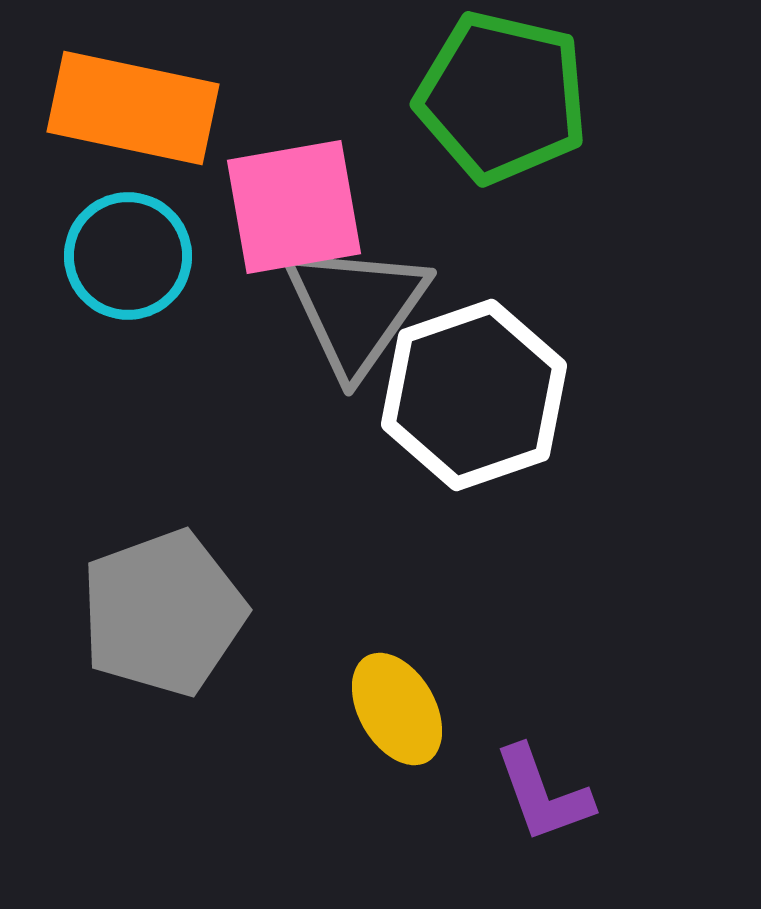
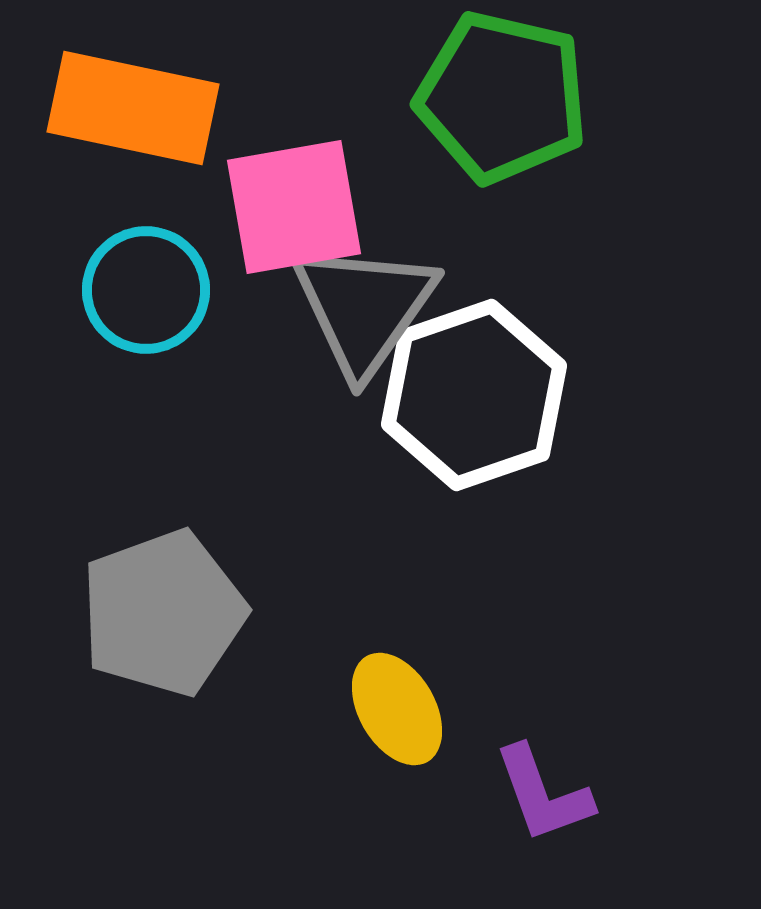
cyan circle: moved 18 px right, 34 px down
gray triangle: moved 8 px right
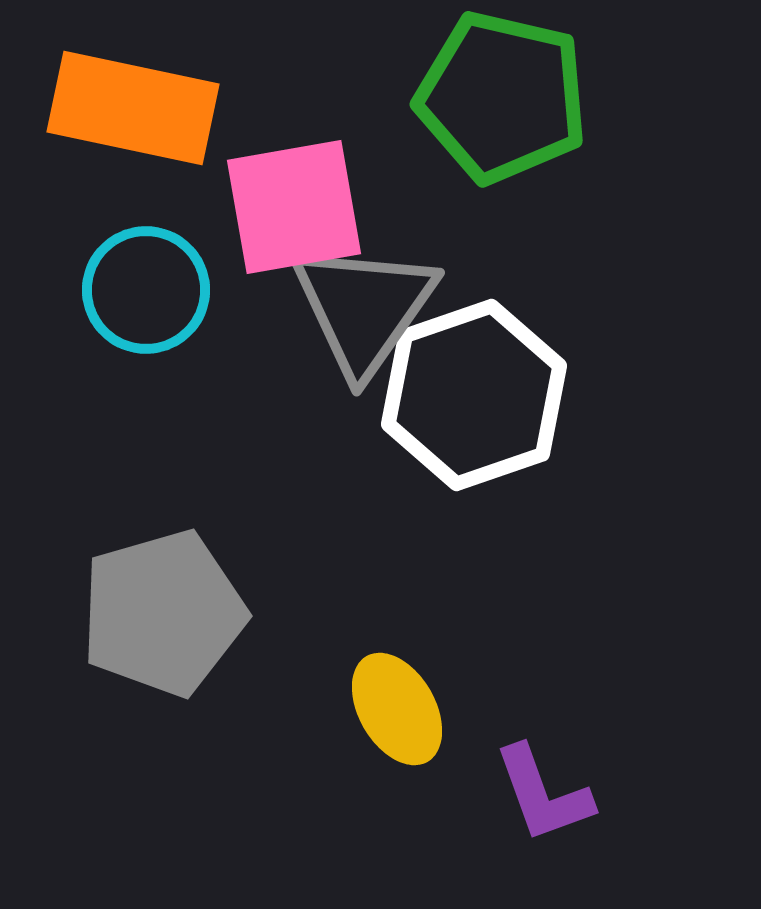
gray pentagon: rotated 4 degrees clockwise
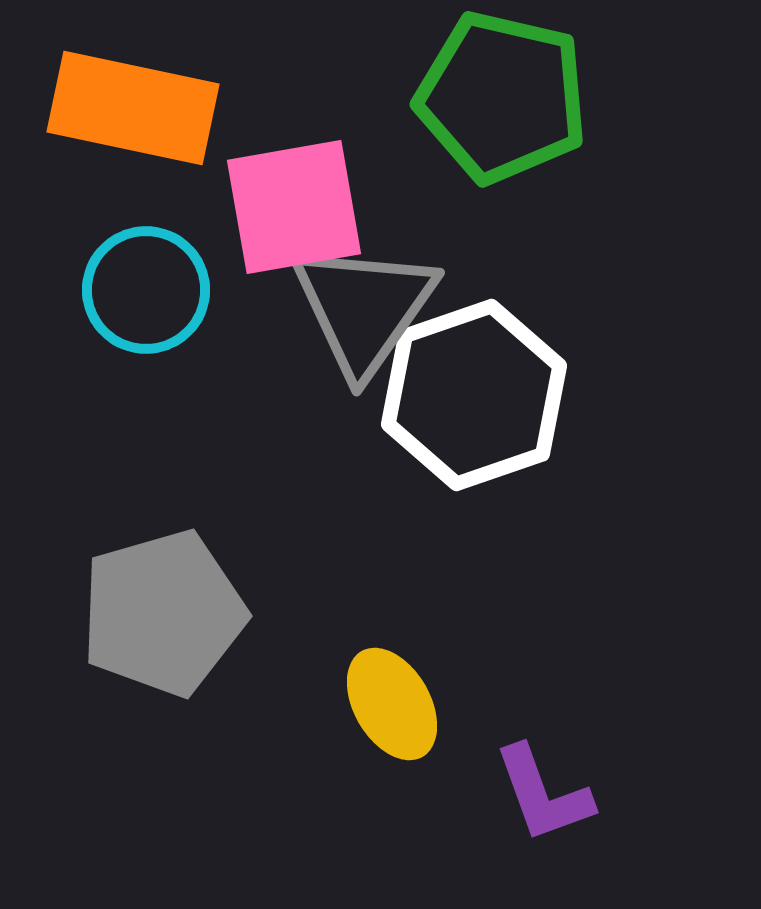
yellow ellipse: moved 5 px left, 5 px up
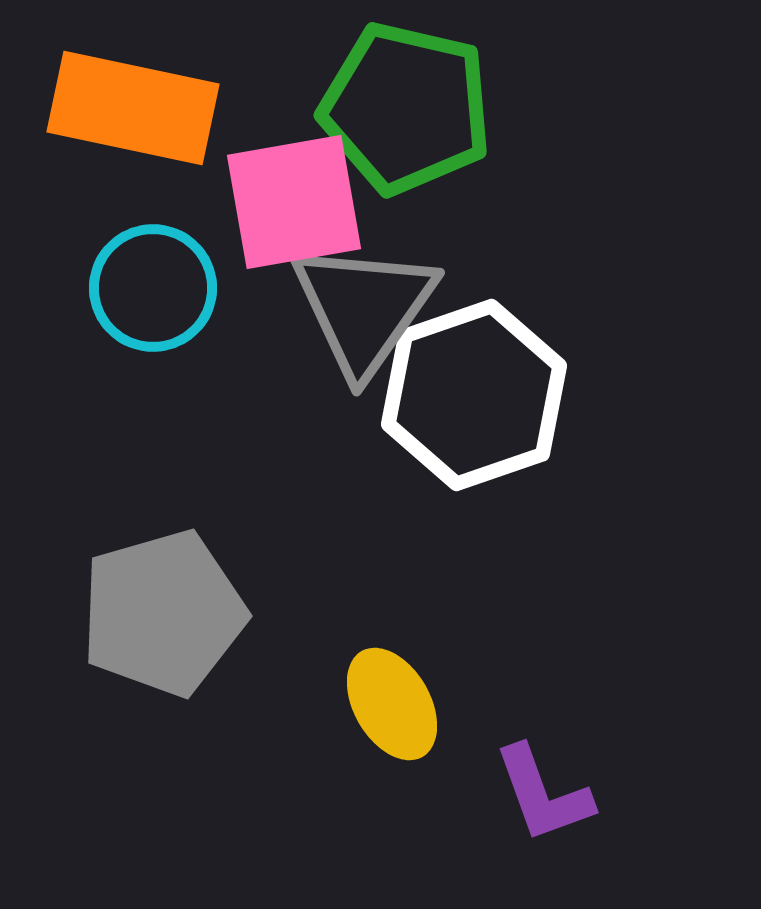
green pentagon: moved 96 px left, 11 px down
pink square: moved 5 px up
cyan circle: moved 7 px right, 2 px up
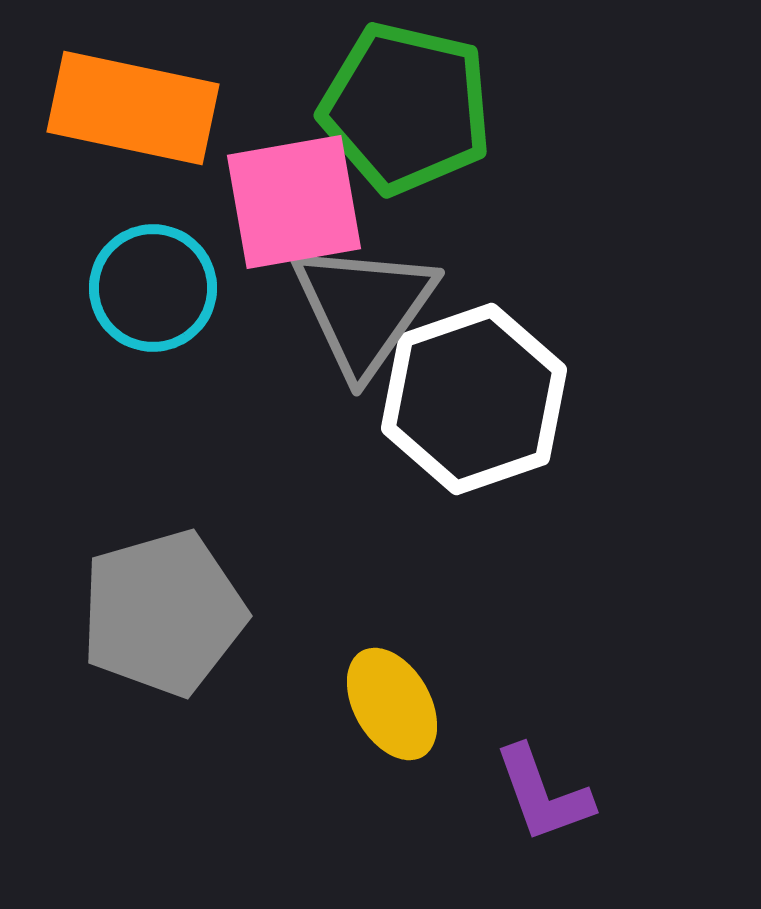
white hexagon: moved 4 px down
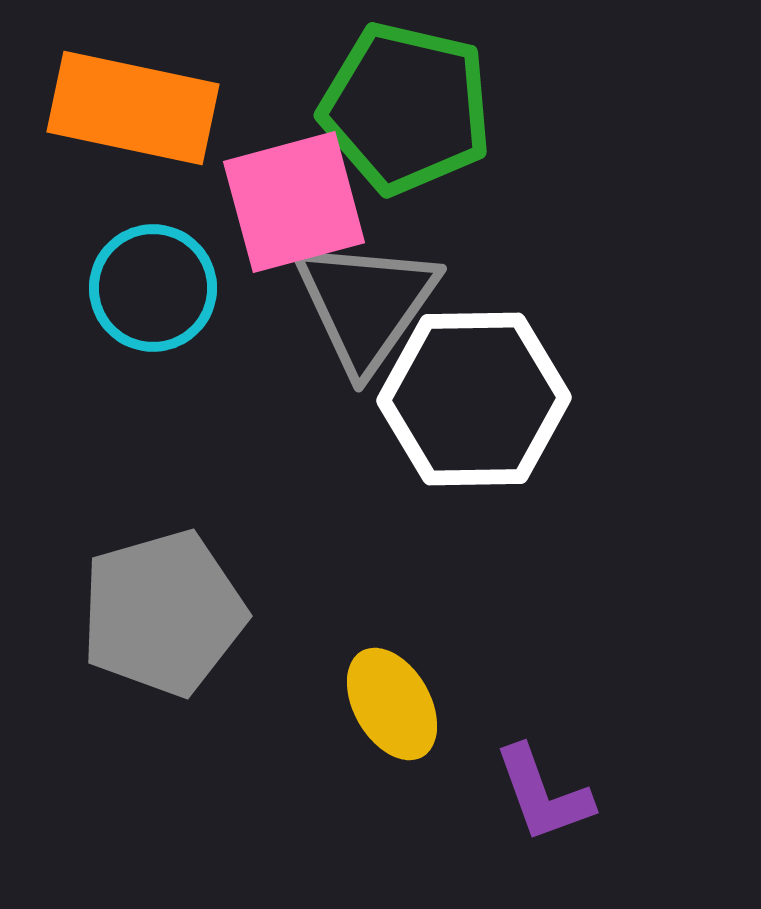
pink square: rotated 5 degrees counterclockwise
gray triangle: moved 2 px right, 4 px up
white hexagon: rotated 18 degrees clockwise
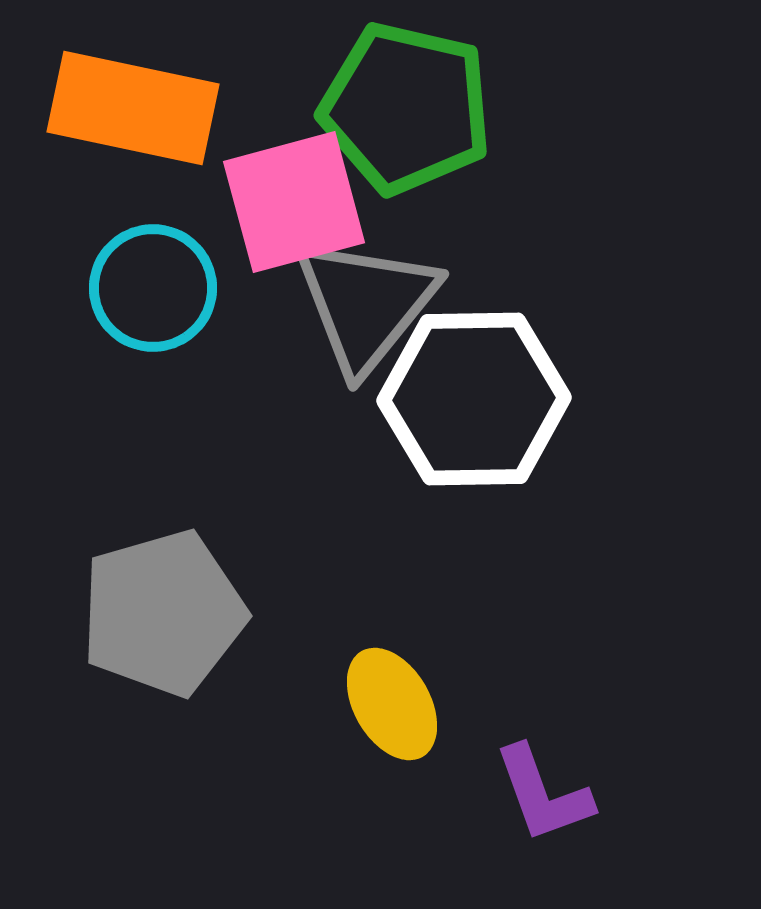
gray triangle: rotated 4 degrees clockwise
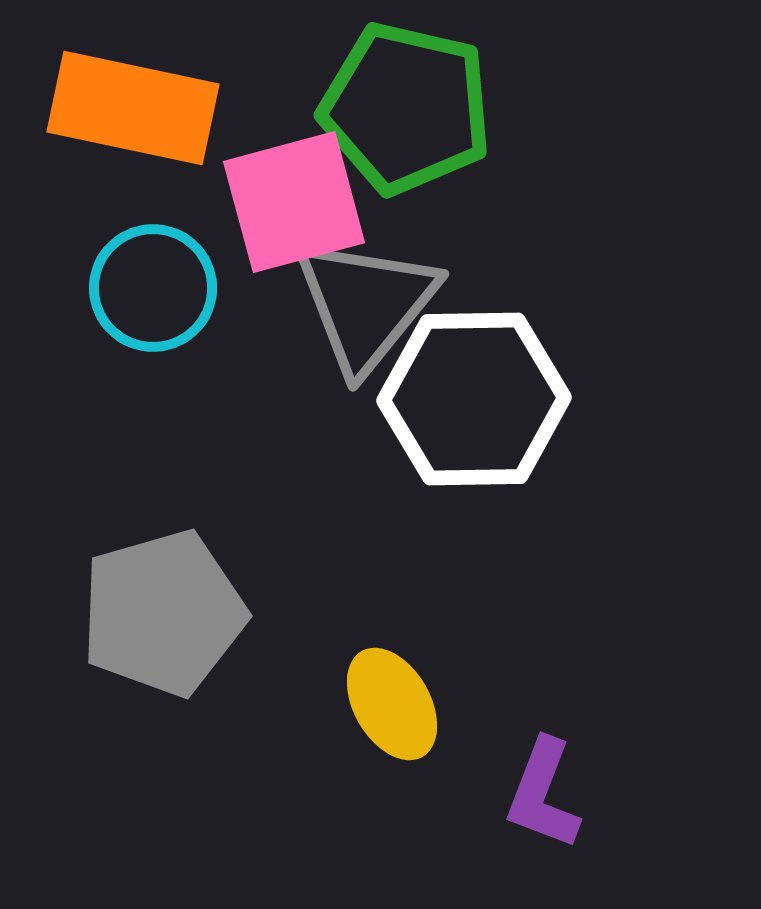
purple L-shape: rotated 41 degrees clockwise
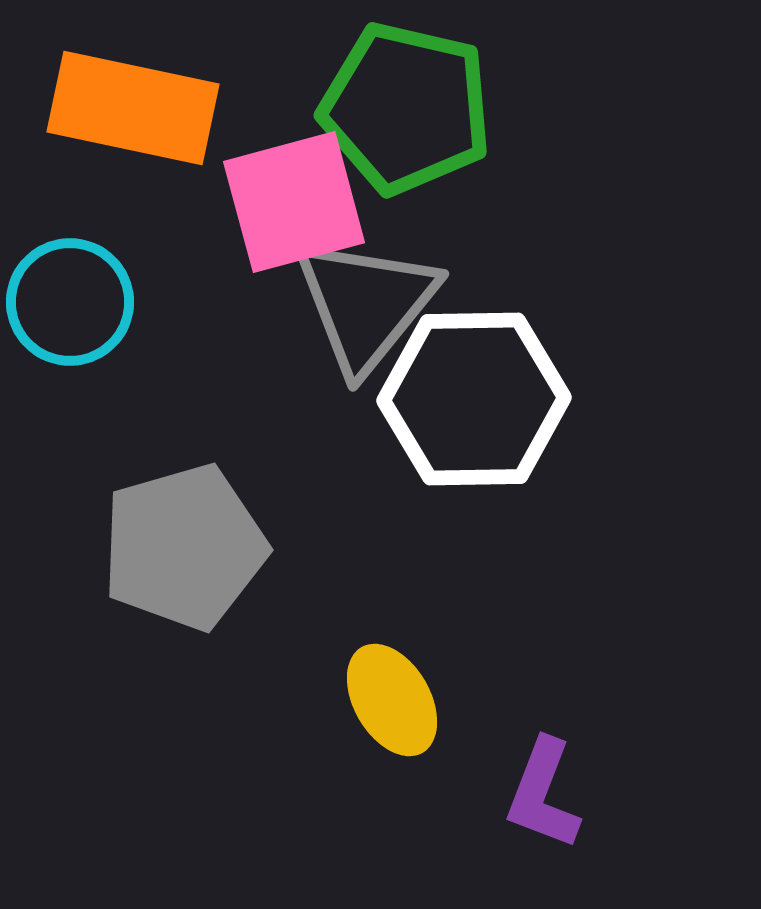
cyan circle: moved 83 px left, 14 px down
gray pentagon: moved 21 px right, 66 px up
yellow ellipse: moved 4 px up
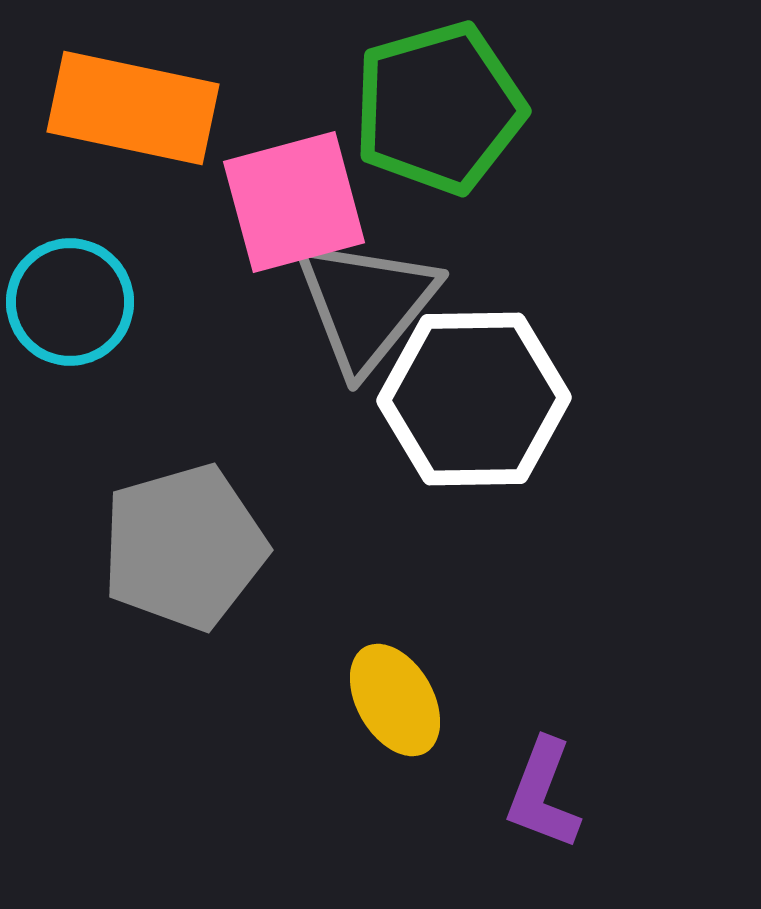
green pentagon: moved 33 px right; rotated 29 degrees counterclockwise
yellow ellipse: moved 3 px right
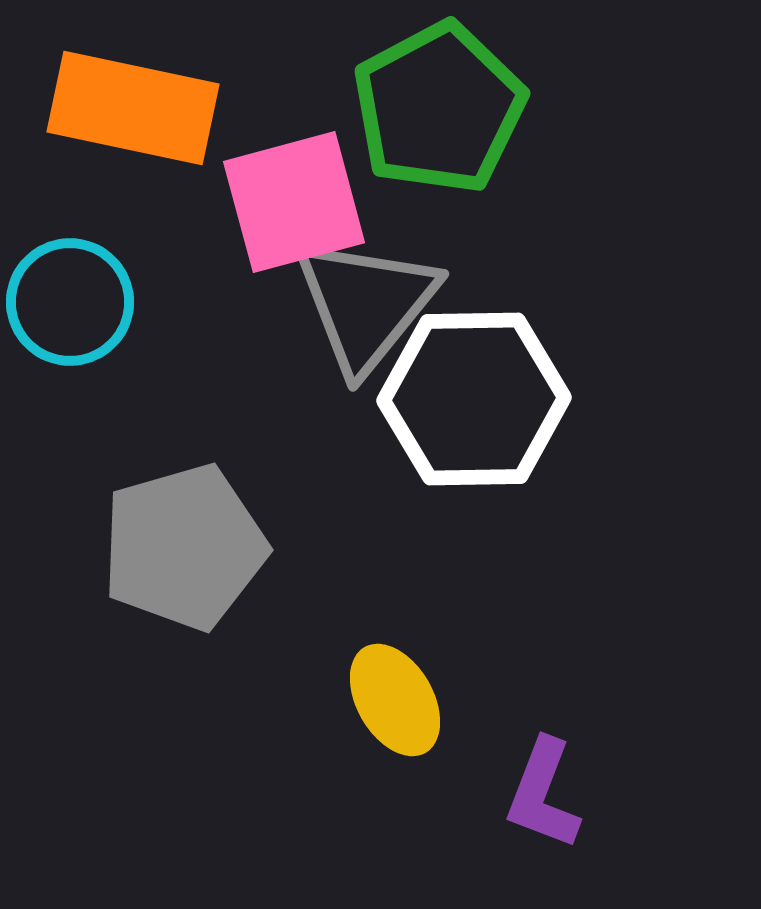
green pentagon: rotated 12 degrees counterclockwise
